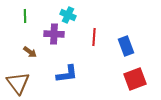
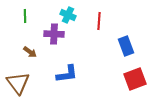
red line: moved 5 px right, 16 px up
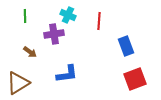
purple cross: rotated 12 degrees counterclockwise
brown triangle: rotated 35 degrees clockwise
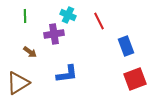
red line: rotated 30 degrees counterclockwise
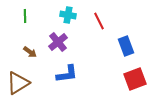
cyan cross: rotated 14 degrees counterclockwise
purple cross: moved 4 px right, 8 px down; rotated 30 degrees counterclockwise
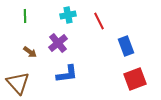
cyan cross: rotated 21 degrees counterclockwise
purple cross: moved 1 px down
brown triangle: rotated 40 degrees counterclockwise
